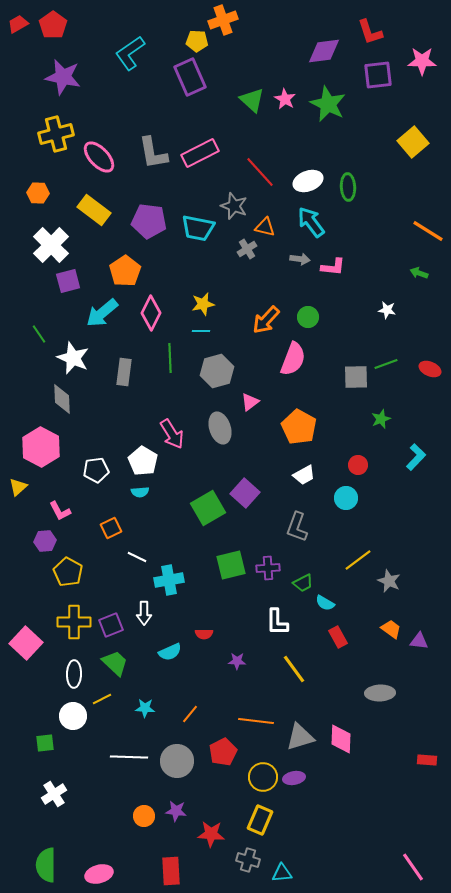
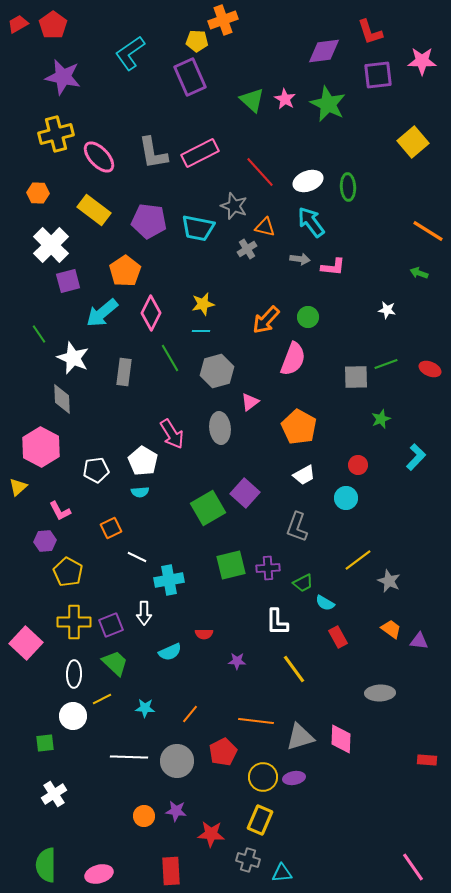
green line at (170, 358): rotated 28 degrees counterclockwise
gray ellipse at (220, 428): rotated 12 degrees clockwise
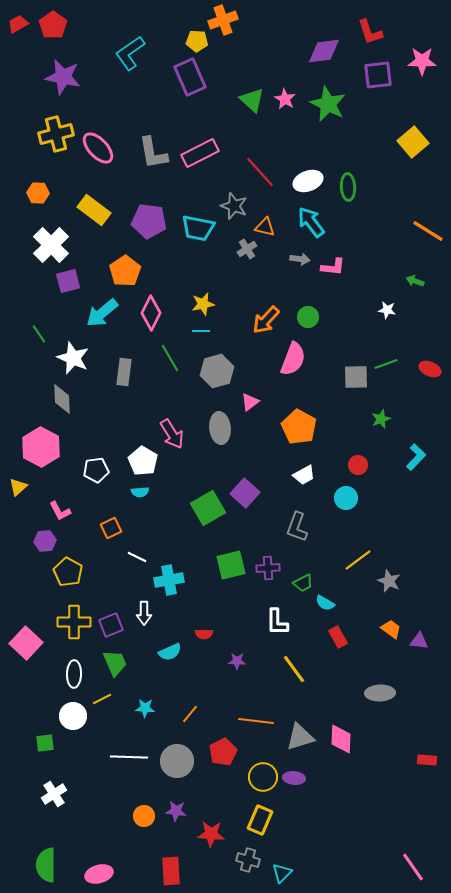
pink ellipse at (99, 157): moved 1 px left, 9 px up
green arrow at (419, 273): moved 4 px left, 8 px down
green trapezoid at (115, 663): rotated 24 degrees clockwise
purple ellipse at (294, 778): rotated 15 degrees clockwise
cyan triangle at (282, 873): rotated 40 degrees counterclockwise
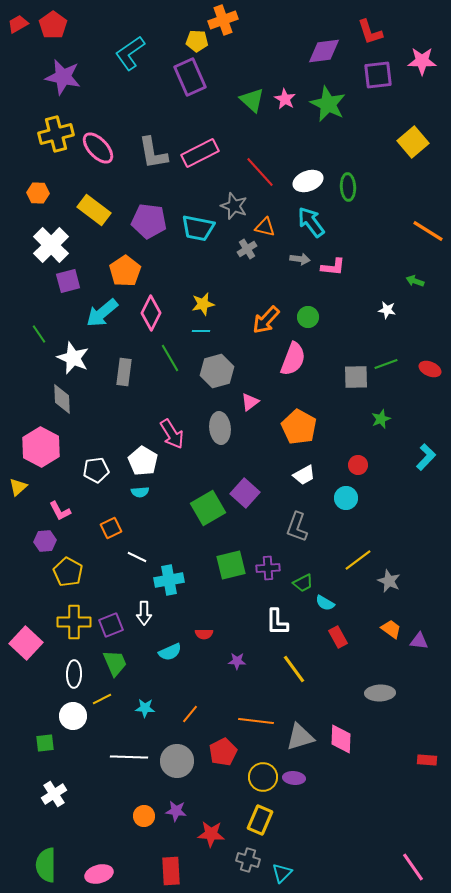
cyan L-shape at (416, 457): moved 10 px right
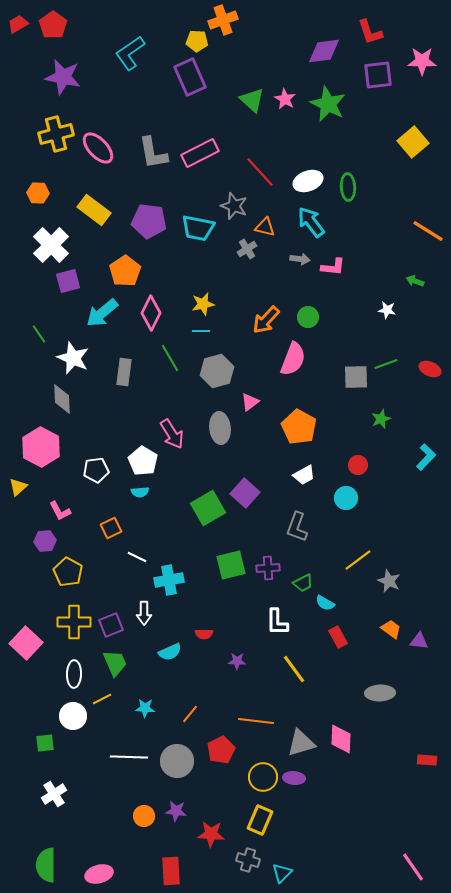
gray triangle at (300, 737): moved 1 px right, 6 px down
red pentagon at (223, 752): moved 2 px left, 2 px up
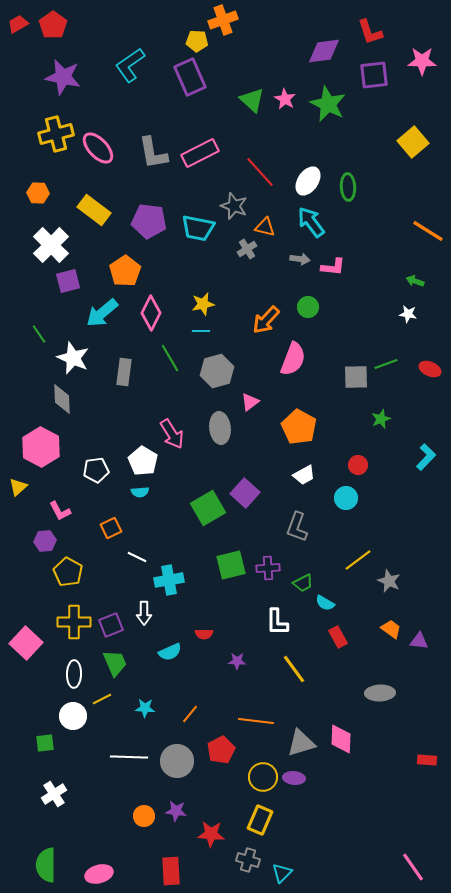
cyan L-shape at (130, 53): moved 12 px down
purple square at (378, 75): moved 4 px left
white ellipse at (308, 181): rotated 36 degrees counterclockwise
white star at (387, 310): moved 21 px right, 4 px down
green circle at (308, 317): moved 10 px up
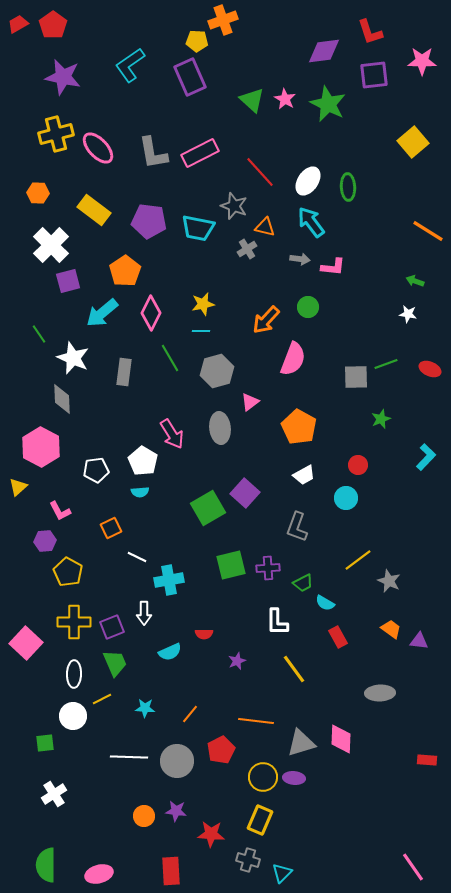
purple square at (111, 625): moved 1 px right, 2 px down
purple star at (237, 661): rotated 24 degrees counterclockwise
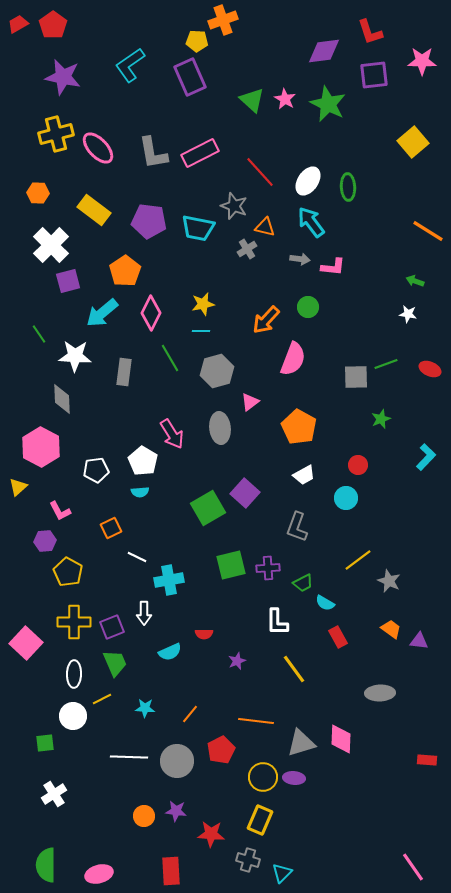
white star at (73, 358): moved 2 px right, 2 px up; rotated 20 degrees counterclockwise
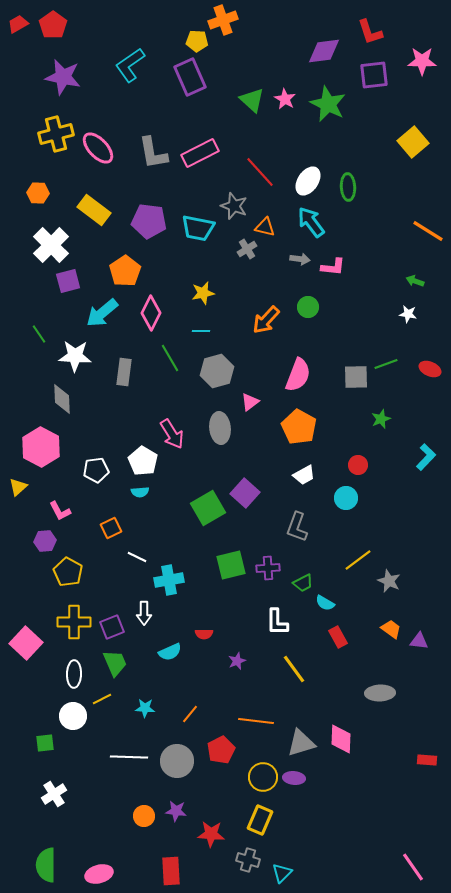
yellow star at (203, 304): moved 11 px up
pink semicircle at (293, 359): moved 5 px right, 16 px down
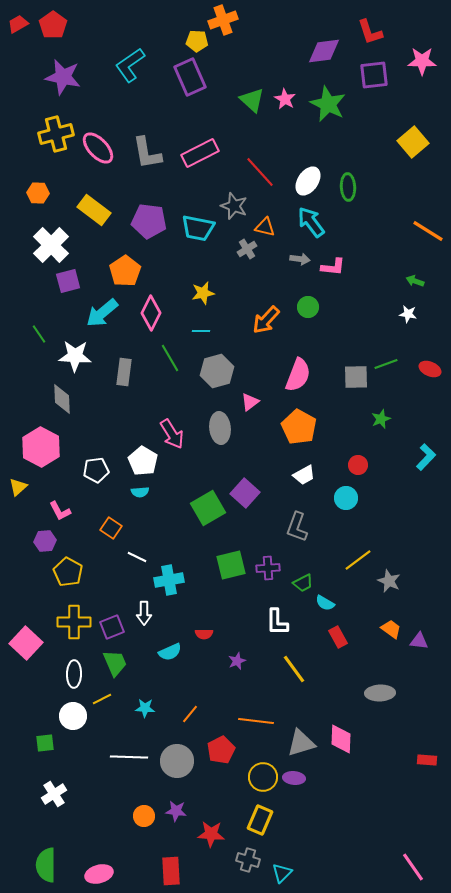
gray L-shape at (153, 153): moved 6 px left
orange square at (111, 528): rotated 30 degrees counterclockwise
